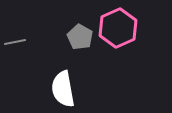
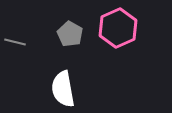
gray pentagon: moved 10 px left, 3 px up
gray line: rotated 25 degrees clockwise
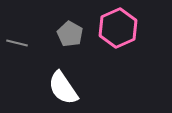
gray line: moved 2 px right, 1 px down
white semicircle: moved 1 px up; rotated 24 degrees counterclockwise
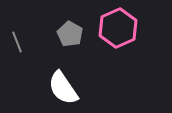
gray line: moved 1 px up; rotated 55 degrees clockwise
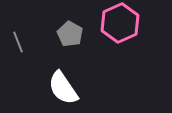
pink hexagon: moved 2 px right, 5 px up
gray line: moved 1 px right
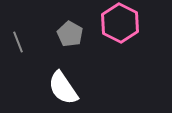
pink hexagon: rotated 9 degrees counterclockwise
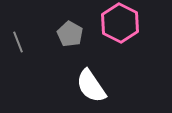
white semicircle: moved 28 px right, 2 px up
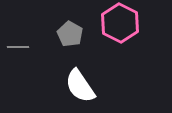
gray line: moved 5 px down; rotated 70 degrees counterclockwise
white semicircle: moved 11 px left
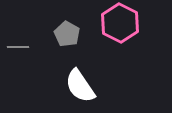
gray pentagon: moved 3 px left
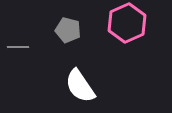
pink hexagon: moved 7 px right; rotated 9 degrees clockwise
gray pentagon: moved 1 px right, 4 px up; rotated 15 degrees counterclockwise
